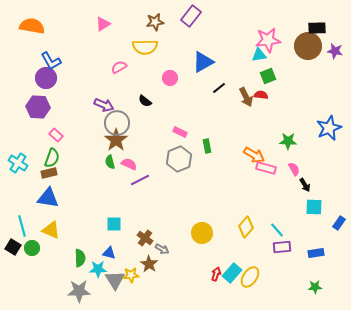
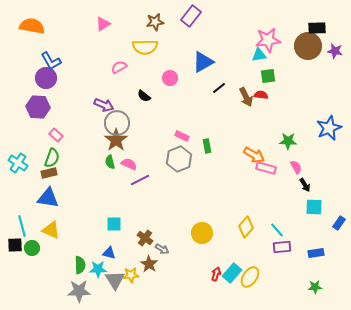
green square at (268, 76): rotated 14 degrees clockwise
black semicircle at (145, 101): moved 1 px left, 5 px up
pink rectangle at (180, 132): moved 2 px right, 4 px down
pink semicircle at (294, 169): moved 2 px right, 2 px up
black square at (13, 247): moved 2 px right, 2 px up; rotated 35 degrees counterclockwise
green semicircle at (80, 258): moved 7 px down
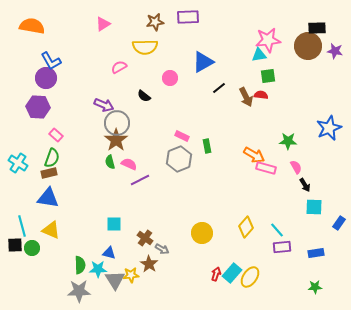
purple rectangle at (191, 16): moved 3 px left, 1 px down; rotated 50 degrees clockwise
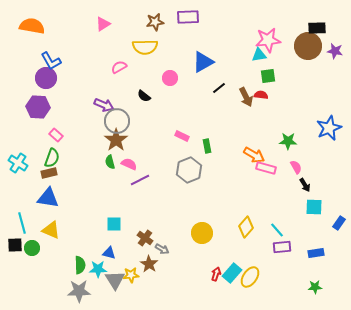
gray circle at (117, 123): moved 2 px up
gray hexagon at (179, 159): moved 10 px right, 11 px down
cyan line at (22, 226): moved 3 px up
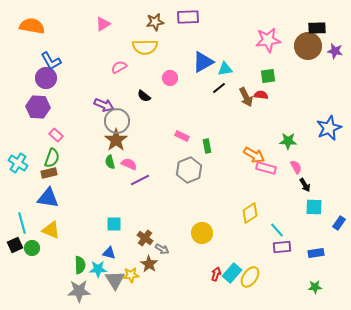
cyan triangle at (259, 55): moved 34 px left, 14 px down
yellow diamond at (246, 227): moved 4 px right, 14 px up; rotated 15 degrees clockwise
black square at (15, 245): rotated 21 degrees counterclockwise
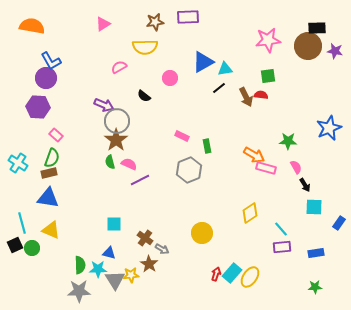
cyan line at (277, 230): moved 4 px right, 1 px up
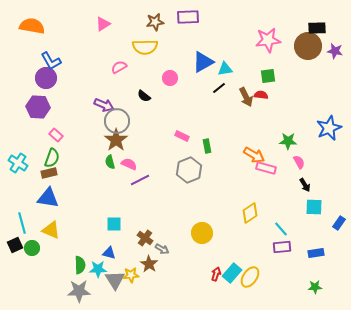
pink semicircle at (296, 167): moved 3 px right, 5 px up
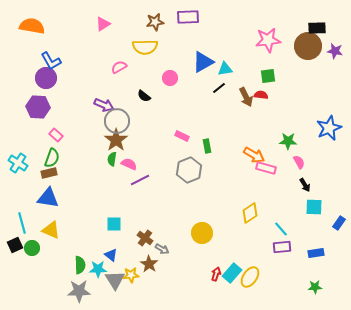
green semicircle at (110, 162): moved 2 px right, 3 px up; rotated 24 degrees clockwise
blue triangle at (109, 253): moved 2 px right, 2 px down; rotated 24 degrees clockwise
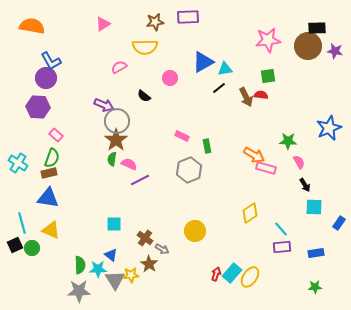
yellow circle at (202, 233): moved 7 px left, 2 px up
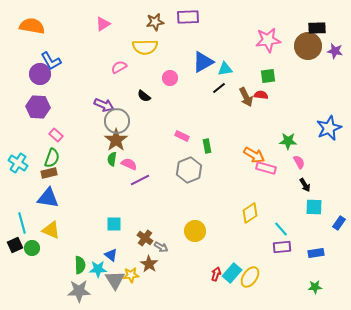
purple circle at (46, 78): moved 6 px left, 4 px up
gray arrow at (162, 249): moved 1 px left, 2 px up
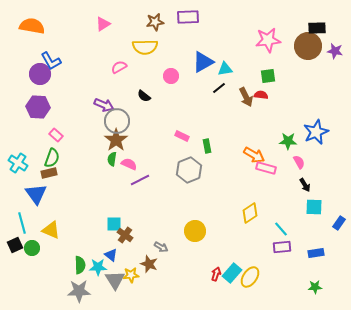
pink circle at (170, 78): moved 1 px right, 2 px up
blue star at (329, 128): moved 13 px left, 4 px down
blue triangle at (48, 198): moved 12 px left, 4 px up; rotated 45 degrees clockwise
brown cross at (145, 238): moved 20 px left, 3 px up
brown star at (149, 264): rotated 12 degrees counterclockwise
cyan star at (98, 269): moved 2 px up
